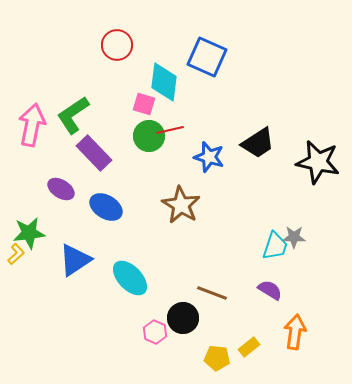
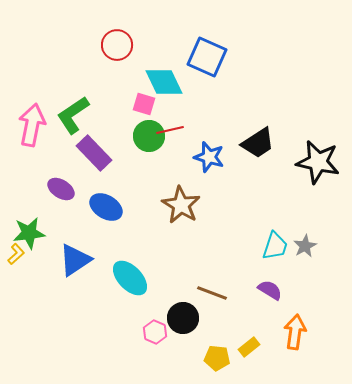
cyan diamond: rotated 33 degrees counterclockwise
gray star: moved 11 px right, 9 px down; rotated 30 degrees counterclockwise
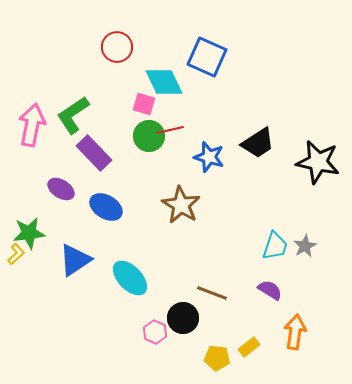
red circle: moved 2 px down
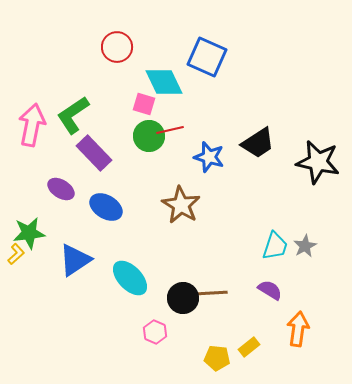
brown line: rotated 24 degrees counterclockwise
black circle: moved 20 px up
orange arrow: moved 3 px right, 3 px up
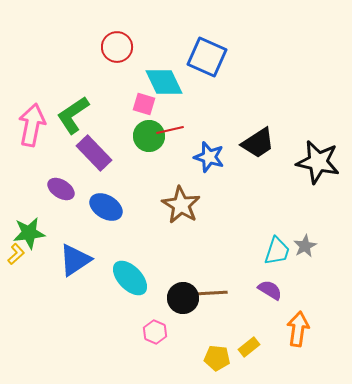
cyan trapezoid: moved 2 px right, 5 px down
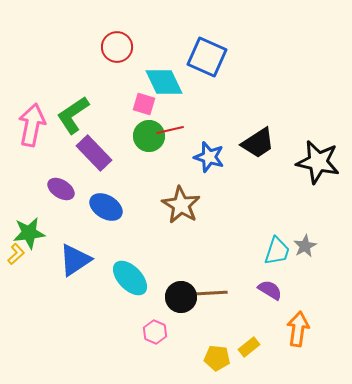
black circle: moved 2 px left, 1 px up
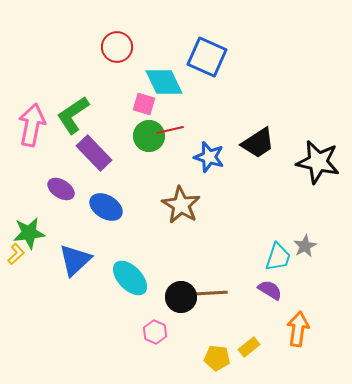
cyan trapezoid: moved 1 px right, 6 px down
blue triangle: rotated 9 degrees counterclockwise
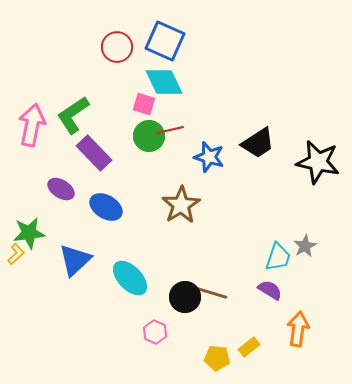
blue square: moved 42 px left, 16 px up
brown star: rotated 9 degrees clockwise
brown line: rotated 20 degrees clockwise
black circle: moved 4 px right
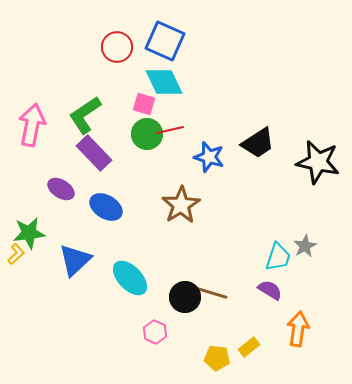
green L-shape: moved 12 px right
green circle: moved 2 px left, 2 px up
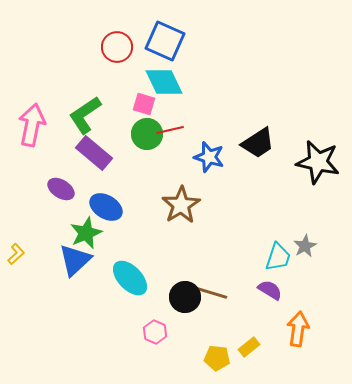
purple rectangle: rotated 6 degrees counterclockwise
green star: moved 57 px right; rotated 16 degrees counterclockwise
